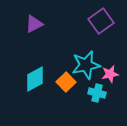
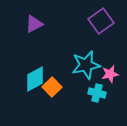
orange square: moved 14 px left, 5 px down
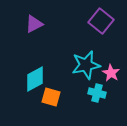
purple square: rotated 15 degrees counterclockwise
pink star: moved 1 px right, 1 px up; rotated 30 degrees counterclockwise
orange square: moved 1 px left, 10 px down; rotated 30 degrees counterclockwise
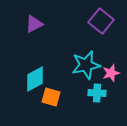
pink star: rotated 24 degrees clockwise
cyan cross: rotated 12 degrees counterclockwise
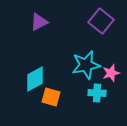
purple triangle: moved 5 px right, 2 px up
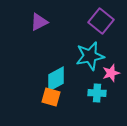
cyan star: moved 4 px right, 9 px up
cyan diamond: moved 21 px right
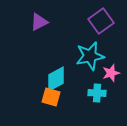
purple square: rotated 15 degrees clockwise
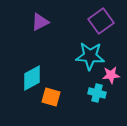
purple triangle: moved 1 px right
cyan star: rotated 16 degrees clockwise
pink star: moved 2 px down; rotated 12 degrees clockwise
cyan diamond: moved 24 px left, 1 px up
cyan cross: rotated 12 degrees clockwise
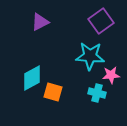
orange square: moved 2 px right, 5 px up
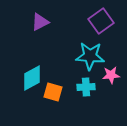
cyan cross: moved 11 px left, 6 px up; rotated 18 degrees counterclockwise
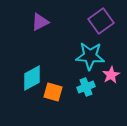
pink star: rotated 24 degrees counterclockwise
cyan cross: rotated 18 degrees counterclockwise
